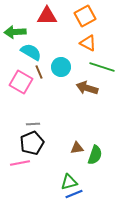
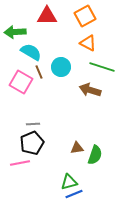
brown arrow: moved 3 px right, 2 px down
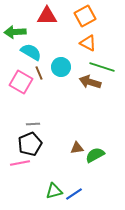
brown line: moved 1 px down
brown arrow: moved 8 px up
black pentagon: moved 2 px left, 1 px down
green semicircle: rotated 138 degrees counterclockwise
green triangle: moved 15 px left, 9 px down
blue line: rotated 12 degrees counterclockwise
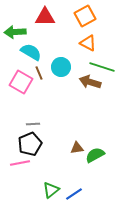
red triangle: moved 2 px left, 1 px down
green triangle: moved 3 px left, 1 px up; rotated 24 degrees counterclockwise
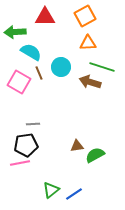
orange triangle: rotated 30 degrees counterclockwise
pink square: moved 2 px left
black pentagon: moved 4 px left, 1 px down; rotated 15 degrees clockwise
brown triangle: moved 2 px up
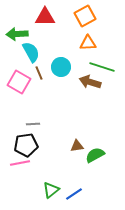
green arrow: moved 2 px right, 2 px down
cyan semicircle: rotated 30 degrees clockwise
